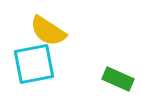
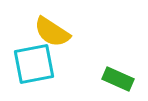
yellow semicircle: moved 4 px right, 1 px down
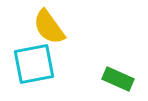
yellow semicircle: moved 3 px left, 5 px up; rotated 21 degrees clockwise
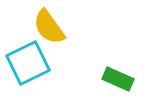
cyan square: moved 6 px left, 1 px up; rotated 15 degrees counterclockwise
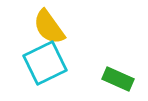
cyan square: moved 17 px right
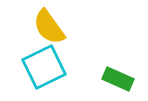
cyan square: moved 1 px left, 4 px down
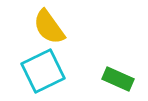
cyan square: moved 1 px left, 4 px down
